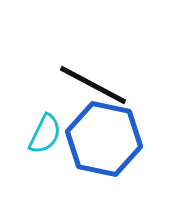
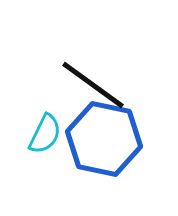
black line: rotated 8 degrees clockwise
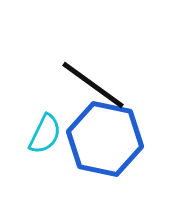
blue hexagon: moved 1 px right
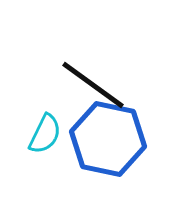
blue hexagon: moved 3 px right
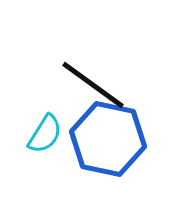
cyan semicircle: rotated 6 degrees clockwise
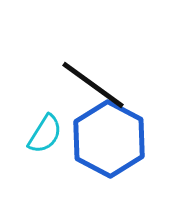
blue hexagon: moved 1 px right; rotated 16 degrees clockwise
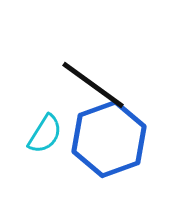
blue hexagon: rotated 12 degrees clockwise
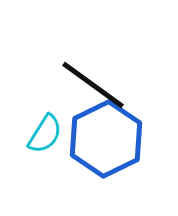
blue hexagon: moved 3 px left; rotated 6 degrees counterclockwise
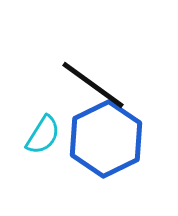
cyan semicircle: moved 2 px left, 1 px down
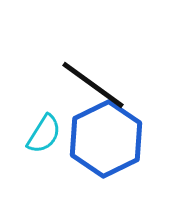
cyan semicircle: moved 1 px right, 1 px up
